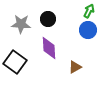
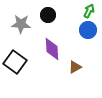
black circle: moved 4 px up
purple diamond: moved 3 px right, 1 px down
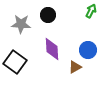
green arrow: moved 2 px right
blue circle: moved 20 px down
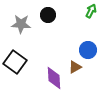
purple diamond: moved 2 px right, 29 px down
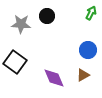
green arrow: moved 2 px down
black circle: moved 1 px left, 1 px down
brown triangle: moved 8 px right, 8 px down
purple diamond: rotated 20 degrees counterclockwise
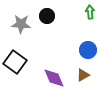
green arrow: moved 1 px left, 1 px up; rotated 32 degrees counterclockwise
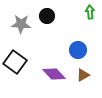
blue circle: moved 10 px left
purple diamond: moved 4 px up; rotated 20 degrees counterclockwise
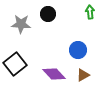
black circle: moved 1 px right, 2 px up
black square: moved 2 px down; rotated 15 degrees clockwise
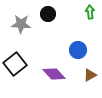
brown triangle: moved 7 px right
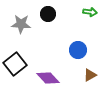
green arrow: rotated 104 degrees clockwise
purple diamond: moved 6 px left, 4 px down
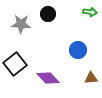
brown triangle: moved 1 px right, 3 px down; rotated 24 degrees clockwise
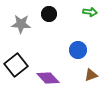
black circle: moved 1 px right
black square: moved 1 px right, 1 px down
brown triangle: moved 3 px up; rotated 16 degrees counterclockwise
